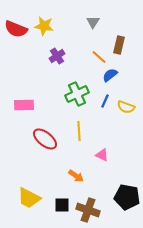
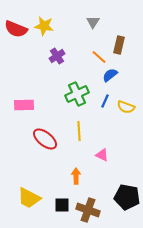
orange arrow: rotated 126 degrees counterclockwise
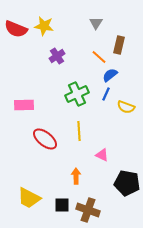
gray triangle: moved 3 px right, 1 px down
blue line: moved 1 px right, 7 px up
black pentagon: moved 14 px up
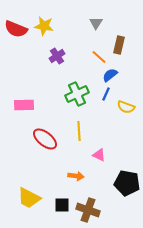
pink triangle: moved 3 px left
orange arrow: rotated 98 degrees clockwise
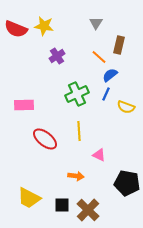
brown cross: rotated 25 degrees clockwise
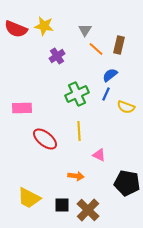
gray triangle: moved 11 px left, 7 px down
orange line: moved 3 px left, 8 px up
pink rectangle: moved 2 px left, 3 px down
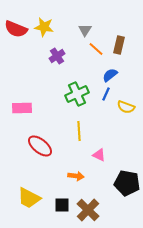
yellow star: moved 1 px down
red ellipse: moved 5 px left, 7 px down
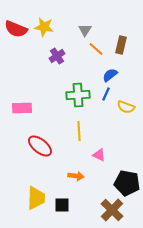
brown rectangle: moved 2 px right
green cross: moved 1 px right, 1 px down; rotated 20 degrees clockwise
yellow trapezoid: moved 7 px right; rotated 115 degrees counterclockwise
brown cross: moved 24 px right
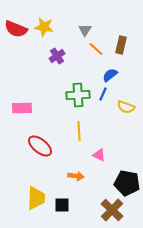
blue line: moved 3 px left
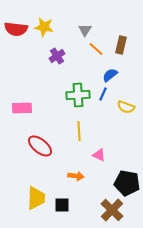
red semicircle: rotated 15 degrees counterclockwise
